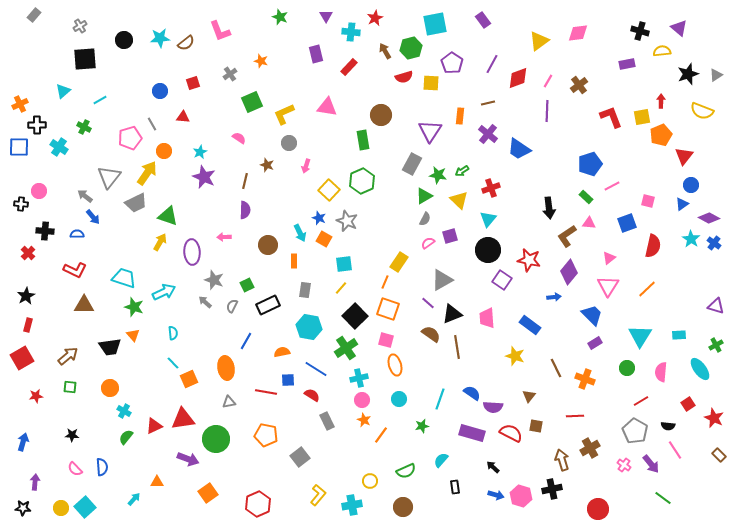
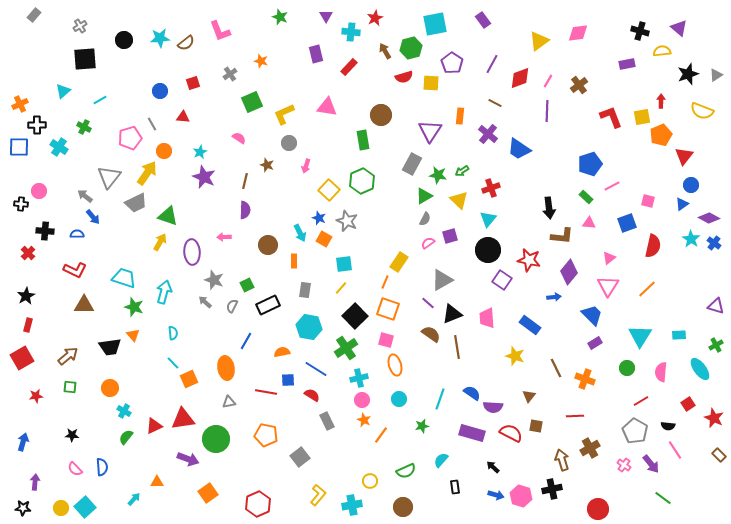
red diamond at (518, 78): moved 2 px right
brown line at (488, 103): moved 7 px right; rotated 40 degrees clockwise
brown L-shape at (567, 236): moved 5 px left; rotated 140 degrees counterclockwise
cyan arrow at (164, 292): rotated 50 degrees counterclockwise
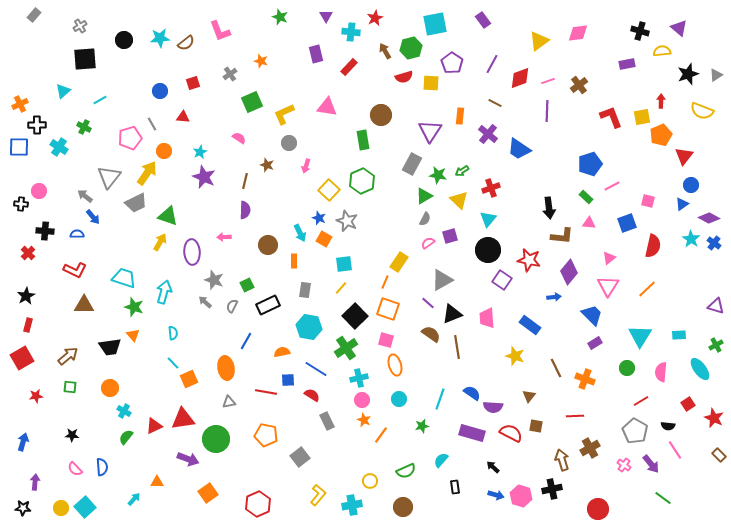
pink line at (548, 81): rotated 40 degrees clockwise
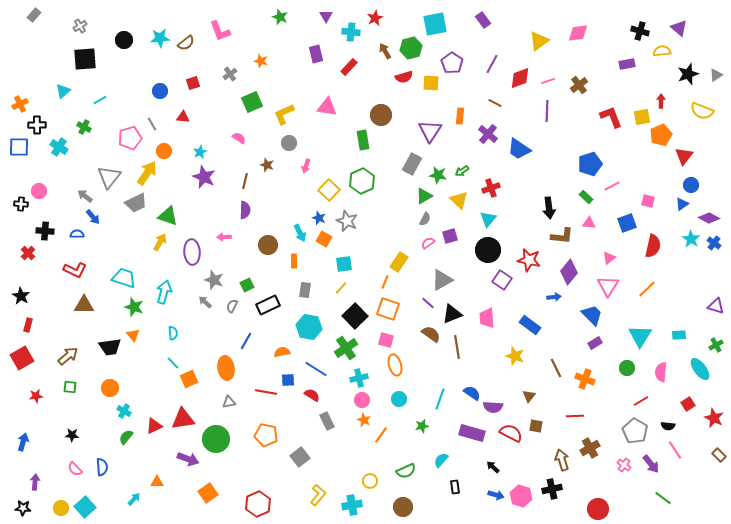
black star at (26, 296): moved 5 px left; rotated 12 degrees counterclockwise
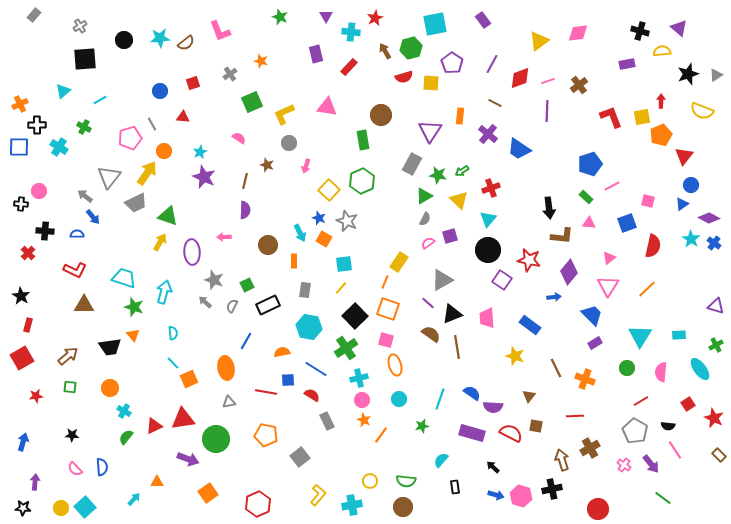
green semicircle at (406, 471): moved 10 px down; rotated 30 degrees clockwise
